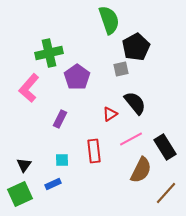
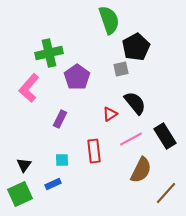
black rectangle: moved 11 px up
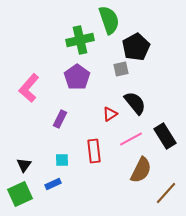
green cross: moved 31 px right, 13 px up
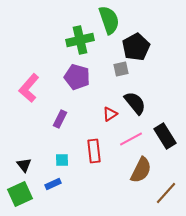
purple pentagon: rotated 20 degrees counterclockwise
black triangle: rotated 14 degrees counterclockwise
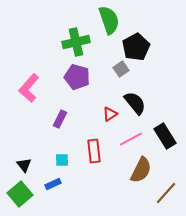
green cross: moved 4 px left, 2 px down
gray square: rotated 21 degrees counterclockwise
green square: rotated 15 degrees counterclockwise
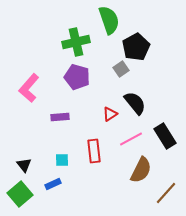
purple rectangle: moved 2 px up; rotated 60 degrees clockwise
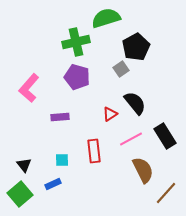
green semicircle: moved 3 px left, 2 px up; rotated 88 degrees counterclockwise
brown semicircle: moved 2 px right; rotated 52 degrees counterclockwise
